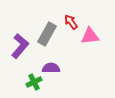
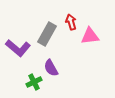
red arrow: rotated 21 degrees clockwise
purple L-shape: moved 2 px left, 2 px down; rotated 90 degrees clockwise
purple semicircle: rotated 120 degrees counterclockwise
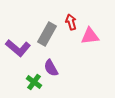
green cross: rotated 28 degrees counterclockwise
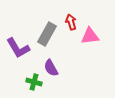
purple L-shape: rotated 20 degrees clockwise
green cross: rotated 21 degrees counterclockwise
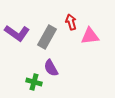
gray rectangle: moved 3 px down
purple L-shape: moved 1 px left, 15 px up; rotated 25 degrees counterclockwise
